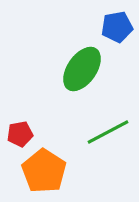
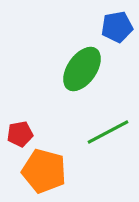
orange pentagon: rotated 18 degrees counterclockwise
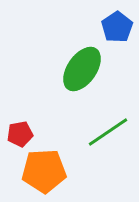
blue pentagon: rotated 24 degrees counterclockwise
green line: rotated 6 degrees counterclockwise
orange pentagon: rotated 18 degrees counterclockwise
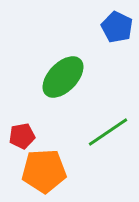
blue pentagon: rotated 12 degrees counterclockwise
green ellipse: moved 19 px left, 8 px down; rotated 9 degrees clockwise
red pentagon: moved 2 px right, 2 px down
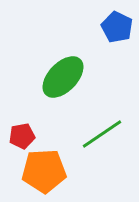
green line: moved 6 px left, 2 px down
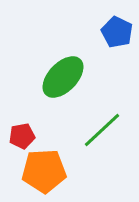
blue pentagon: moved 5 px down
green line: moved 4 px up; rotated 9 degrees counterclockwise
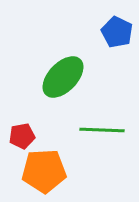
green line: rotated 45 degrees clockwise
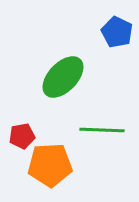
orange pentagon: moved 6 px right, 6 px up
